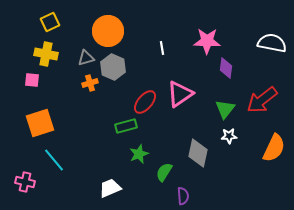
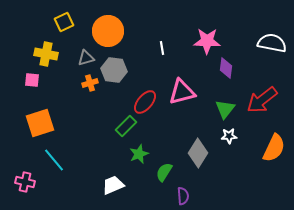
yellow square: moved 14 px right
gray hexagon: moved 1 px right, 3 px down; rotated 15 degrees counterclockwise
pink triangle: moved 2 px right, 2 px up; rotated 20 degrees clockwise
green rectangle: rotated 30 degrees counterclockwise
gray diamond: rotated 20 degrees clockwise
white trapezoid: moved 3 px right, 3 px up
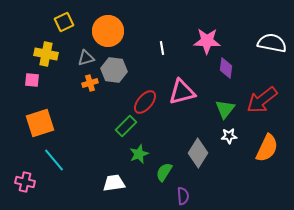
orange semicircle: moved 7 px left
white trapezoid: moved 1 px right, 2 px up; rotated 15 degrees clockwise
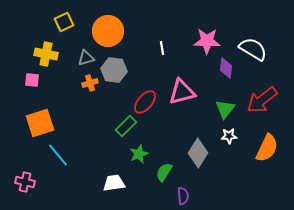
white semicircle: moved 19 px left, 6 px down; rotated 20 degrees clockwise
cyan line: moved 4 px right, 5 px up
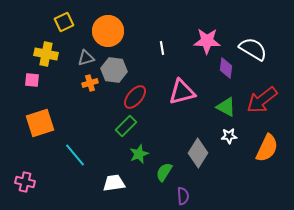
red ellipse: moved 10 px left, 5 px up
green triangle: moved 1 px right, 2 px up; rotated 40 degrees counterclockwise
cyan line: moved 17 px right
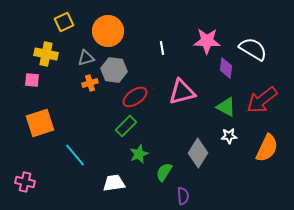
red ellipse: rotated 15 degrees clockwise
